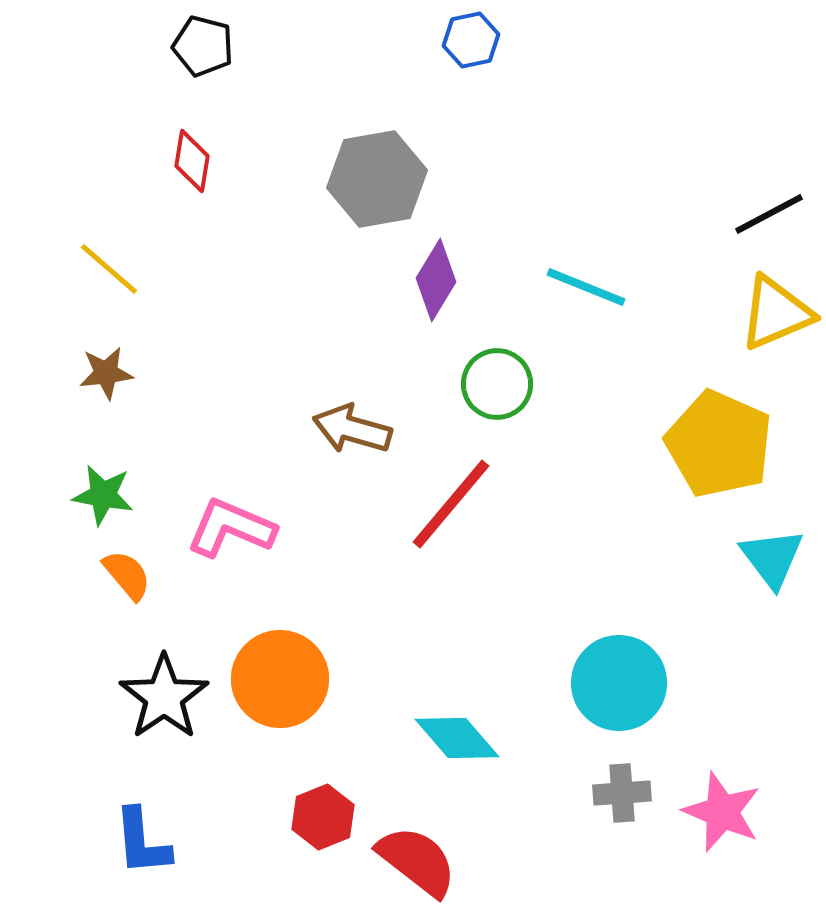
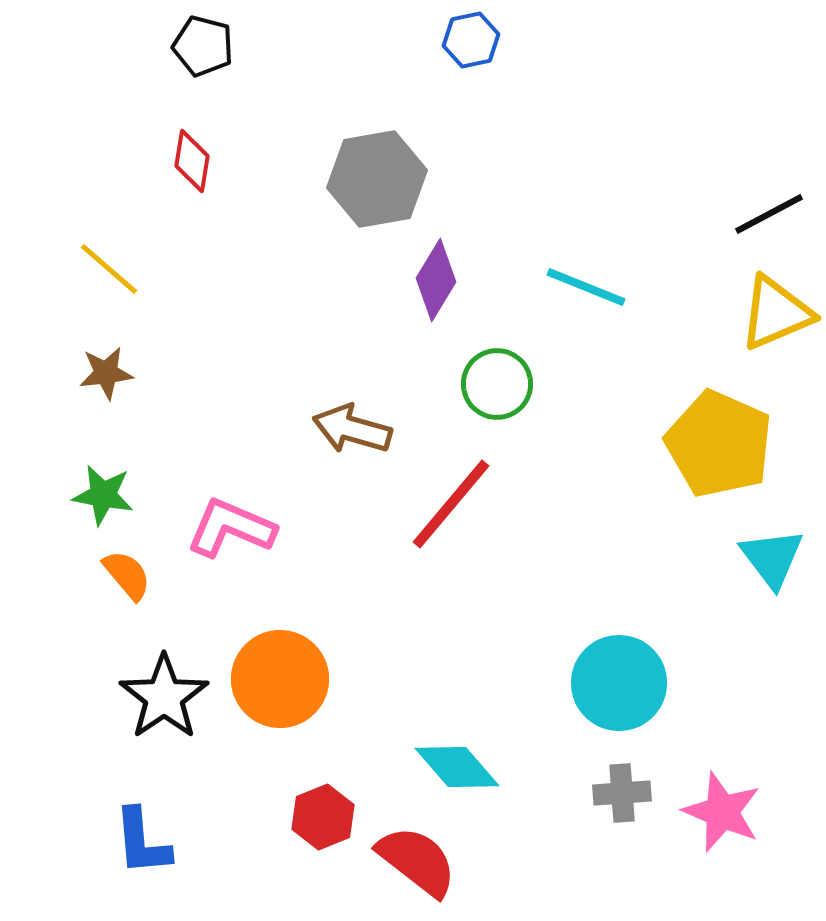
cyan diamond: moved 29 px down
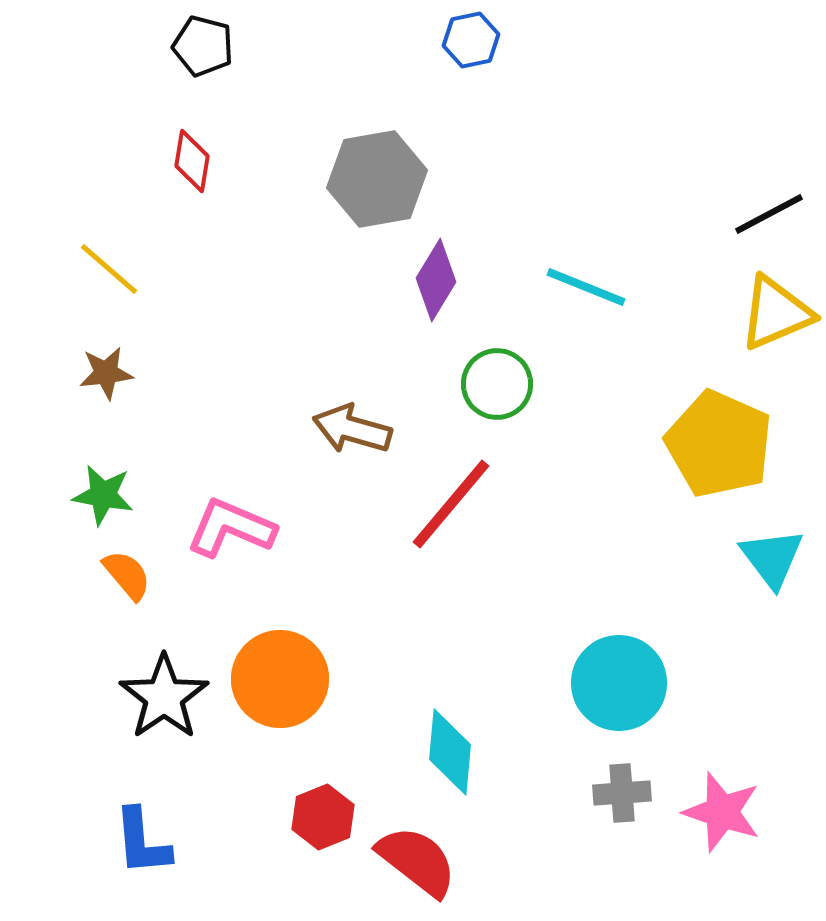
cyan diamond: moved 7 px left, 15 px up; rotated 46 degrees clockwise
pink star: rotated 4 degrees counterclockwise
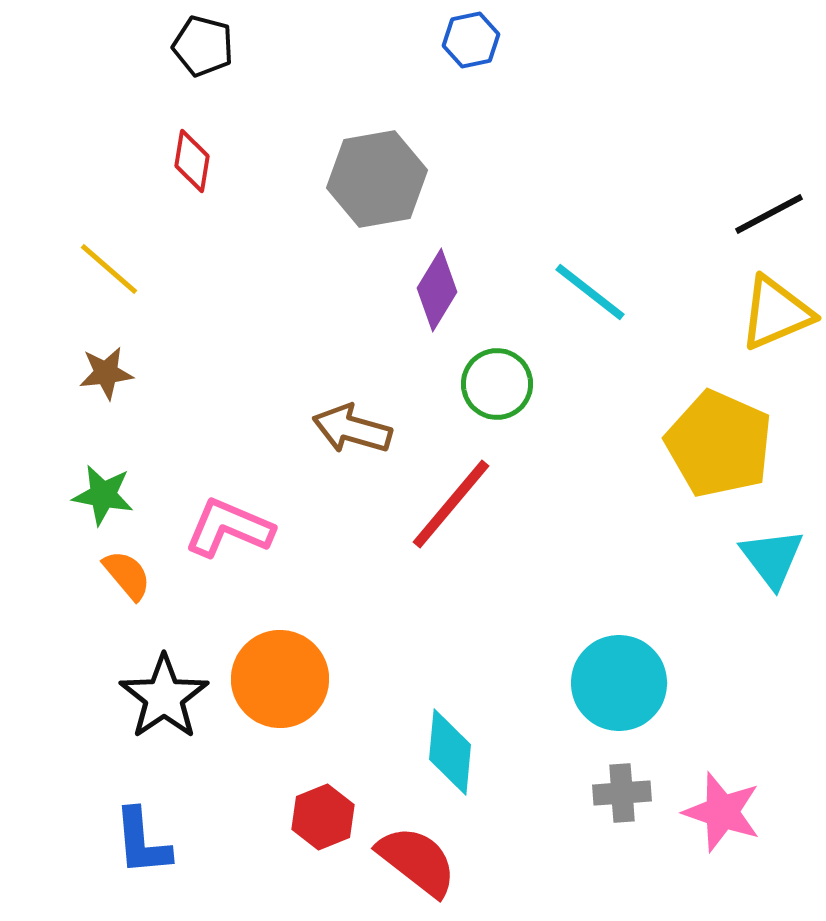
purple diamond: moved 1 px right, 10 px down
cyan line: moved 4 px right, 5 px down; rotated 16 degrees clockwise
pink L-shape: moved 2 px left
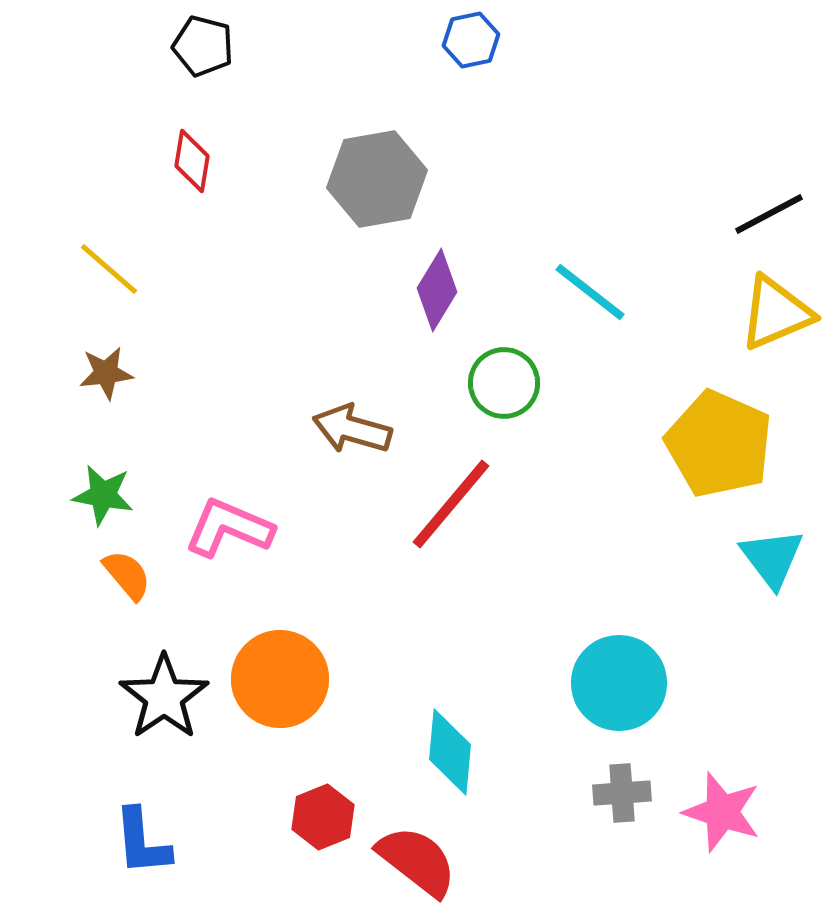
green circle: moved 7 px right, 1 px up
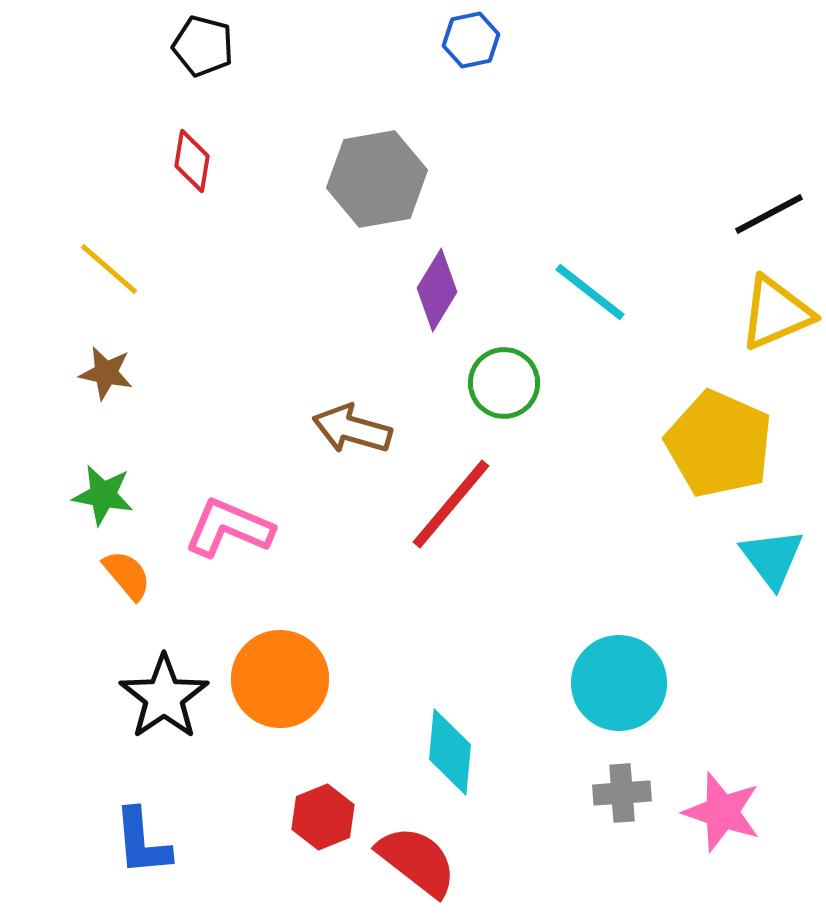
brown star: rotated 18 degrees clockwise
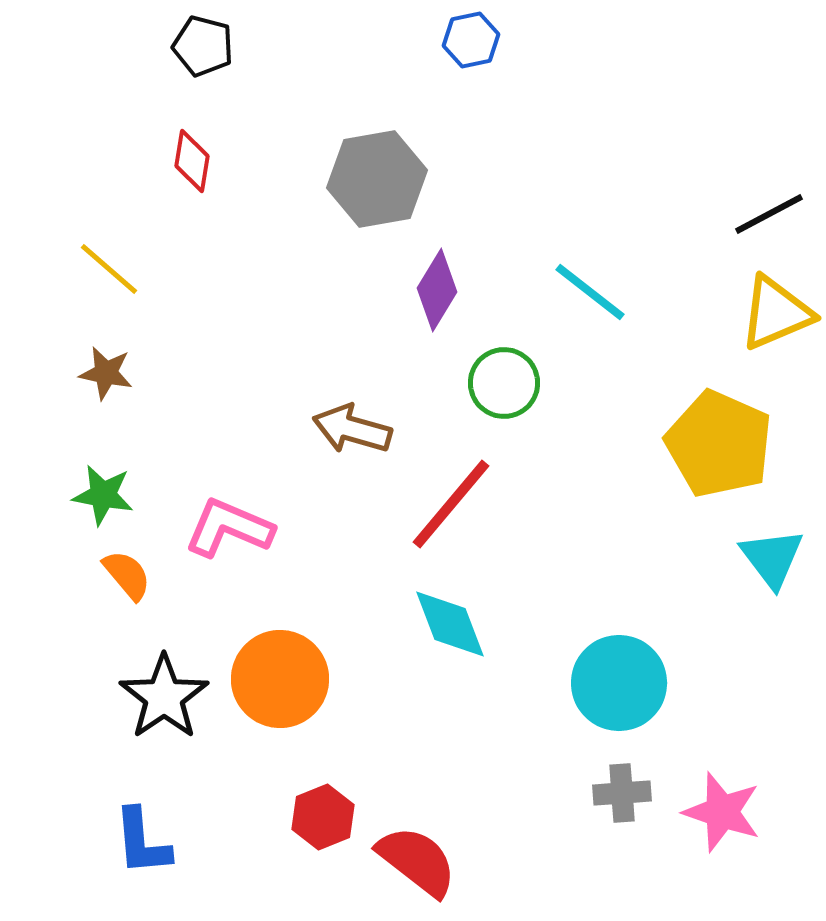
cyan diamond: moved 128 px up; rotated 26 degrees counterclockwise
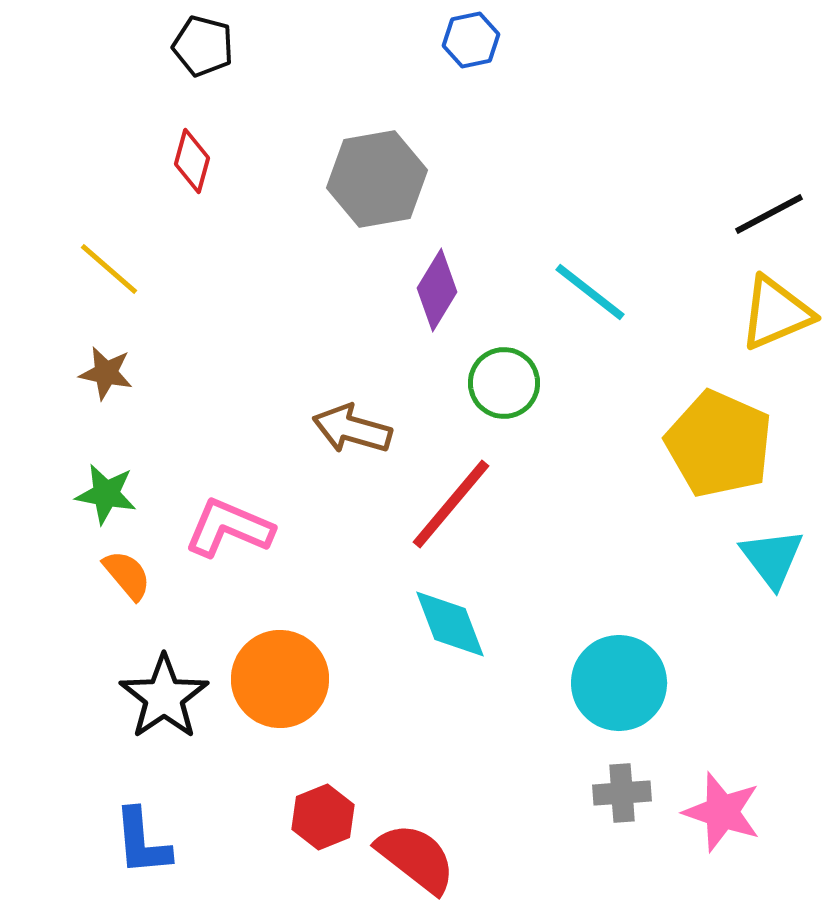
red diamond: rotated 6 degrees clockwise
green star: moved 3 px right, 1 px up
red semicircle: moved 1 px left, 3 px up
